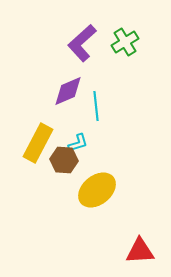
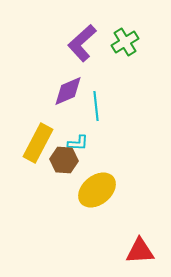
cyan L-shape: rotated 20 degrees clockwise
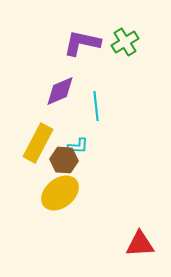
purple L-shape: rotated 54 degrees clockwise
purple diamond: moved 8 px left
cyan L-shape: moved 3 px down
yellow ellipse: moved 37 px left, 3 px down
red triangle: moved 7 px up
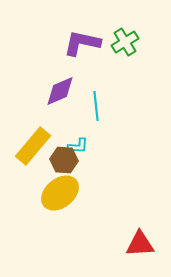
yellow rectangle: moved 5 px left, 3 px down; rotated 12 degrees clockwise
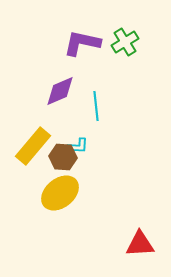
brown hexagon: moved 1 px left, 3 px up
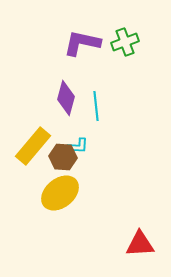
green cross: rotated 12 degrees clockwise
purple diamond: moved 6 px right, 7 px down; rotated 52 degrees counterclockwise
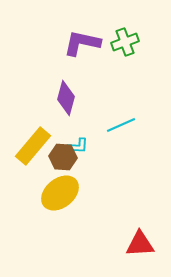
cyan line: moved 25 px right, 19 px down; rotated 72 degrees clockwise
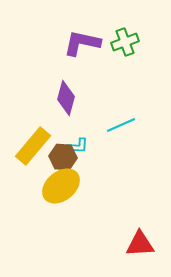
yellow ellipse: moved 1 px right, 7 px up
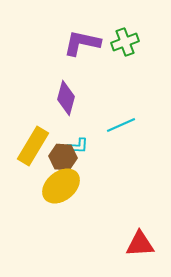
yellow rectangle: rotated 9 degrees counterclockwise
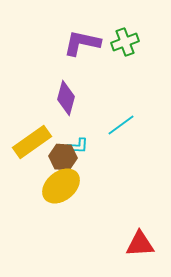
cyan line: rotated 12 degrees counterclockwise
yellow rectangle: moved 1 px left, 4 px up; rotated 24 degrees clockwise
